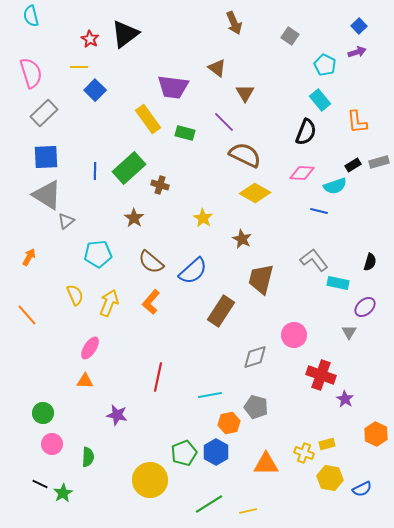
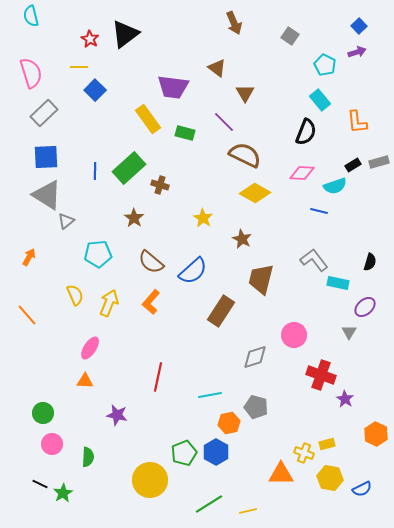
orange triangle at (266, 464): moved 15 px right, 10 px down
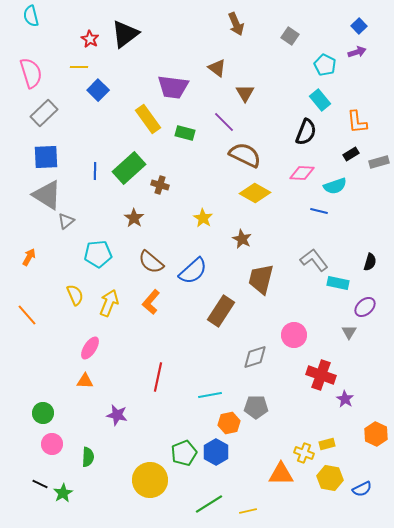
brown arrow at (234, 23): moved 2 px right, 1 px down
blue square at (95, 90): moved 3 px right
black rectangle at (353, 165): moved 2 px left, 11 px up
gray pentagon at (256, 407): rotated 15 degrees counterclockwise
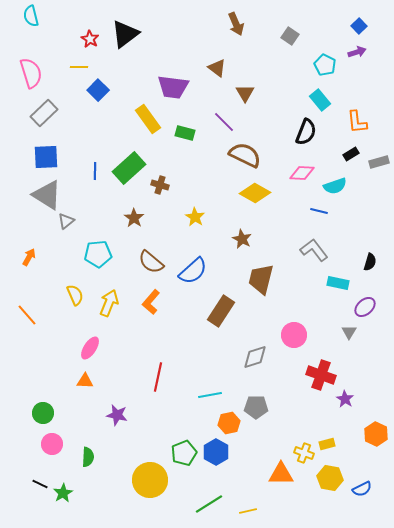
yellow star at (203, 218): moved 8 px left, 1 px up
gray L-shape at (314, 260): moved 10 px up
